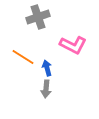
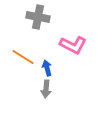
gray cross: rotated 30 degrees clockwise
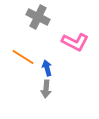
gray cross: rotated 15 degrees clockwise
pink L-shape: moved 2 px right, 3 px up
